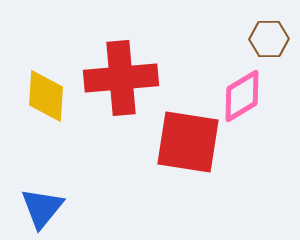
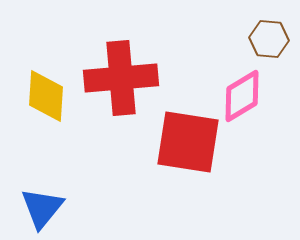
brown hexagon: rotated 6 degrees clockwise
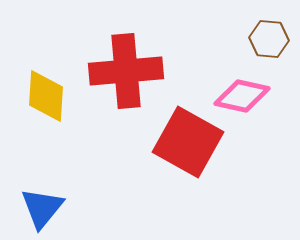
red cross: moved 5 px right, 7 px up
pink diamond: rotated 44 degrees clockwise
red square: rotated 20 degrees clockwise
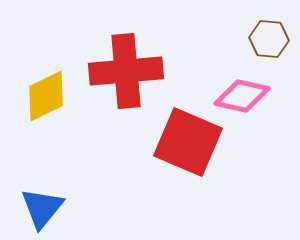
yellow diamond: rotated 60 degrees clockwise
red square: rotated 6 degrees counterclockwise
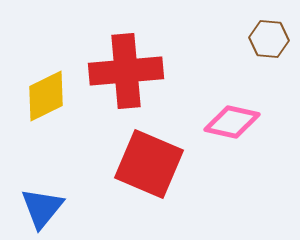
pink diamond: moved 10 px left, 26 px down
red square: moved 39 px left, 22 px down
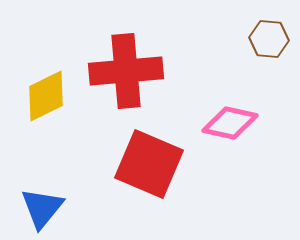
pink diamond: moved 2 px left, 1 px down
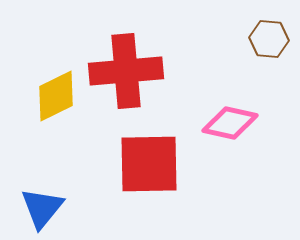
yellow diamond: moved 10 px right
red square: rotated 24 degrees counterclockwise
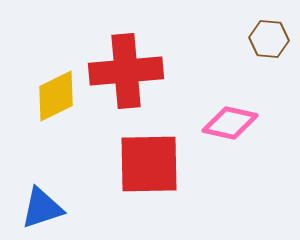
blue triangle: rotated 33 degrees clockwise
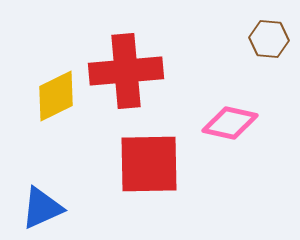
blue triangle: rotated 6 degrees counterclockwise
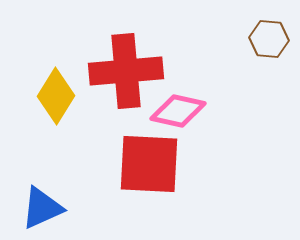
yellow diamond: rotated 32 degrees counterclockwise
pink diamond: moved 52 px left, 12 px up
red square: rotated 4 degrees clockwise
